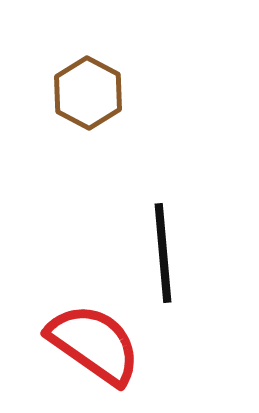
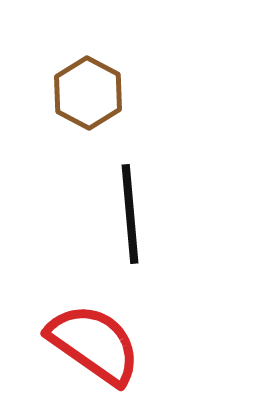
black line: moved 33 px left, 39 px up
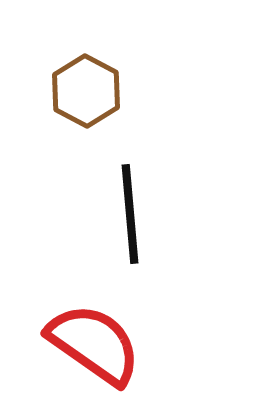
brown hexagon: moved 2 px left, 2 px up
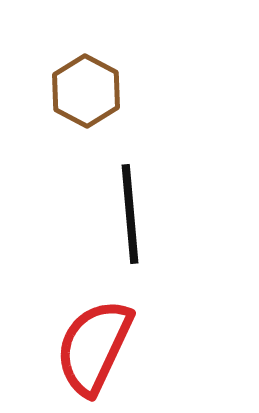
red semicircle: moved 3 px down; rotated 100 degrees counterclockwise
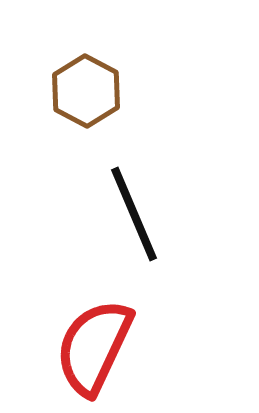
black line: moved 4 px right; rotated 18 degrees counterclockwise
